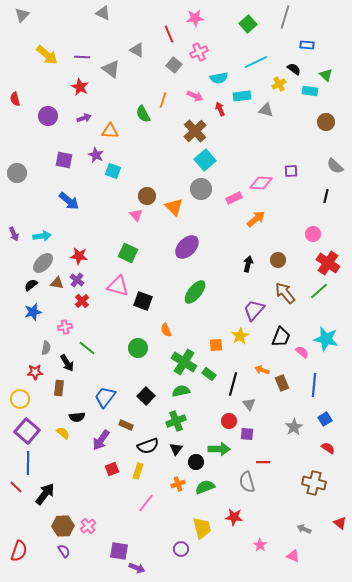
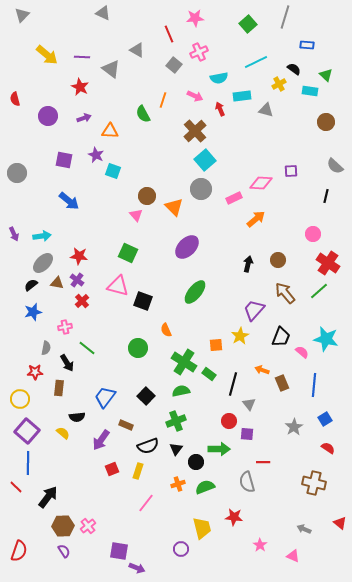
black arrow at (45, 494): moved 3 px right, 3 px down
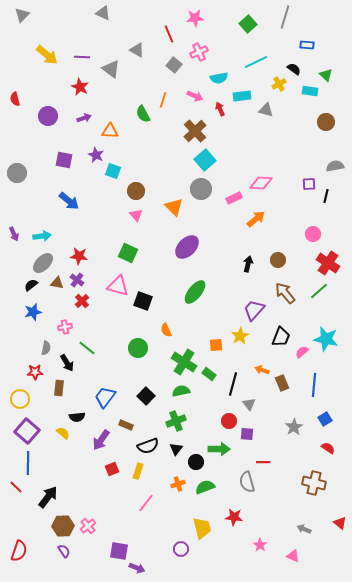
gray semicircle at (335, 166): rotated 126 degrees clockwise
purple square at (291, 171): moved 18 px right, 13 px down
brown circle at (147, 196): moved 11 px left, 5 px up
pink semicircle at (302, 352): rotated 80 degrees counterclockwise
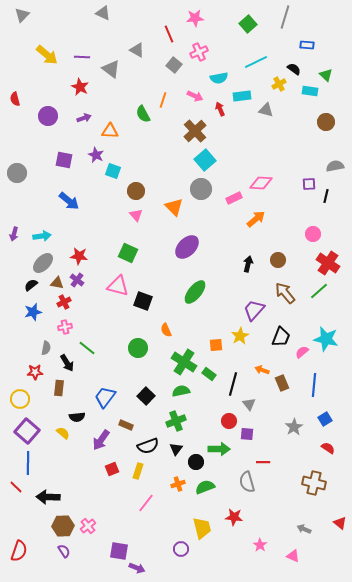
purple arrow at (14, 234): rotated 40 degrees clockwise
red cross at (82, 301): moved 18 px left, 1 px down; rotated 16 degrees clockwise
black arrow at (48, 497): rotated 125 degrees counterclockwise
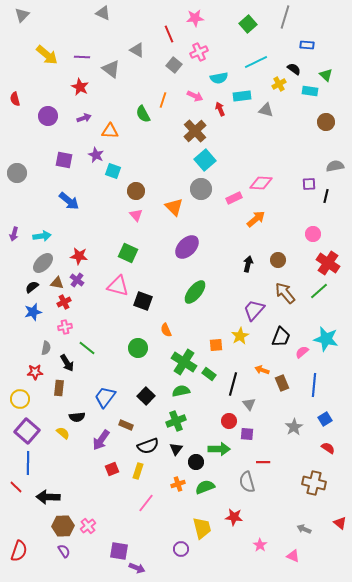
black semicircle at (31, 285): moved 1 px right, 2 px down
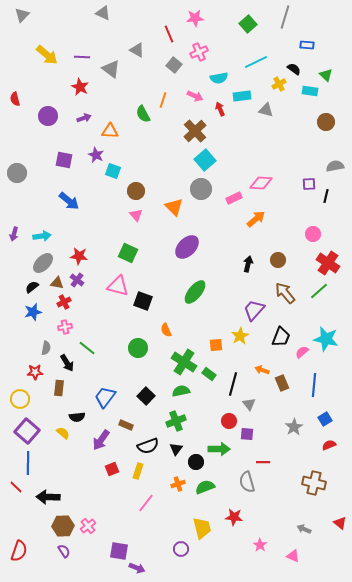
red semicircle at (328, 448): moved 1 px right, 3 px up; rotated 56 degrees counterclockwise
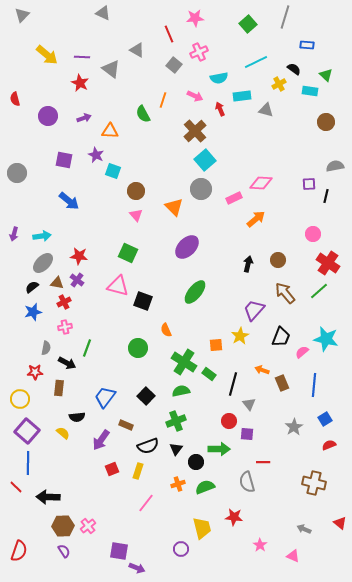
red star at (80, 87): moved 4 px up
green line at (87, 348): rotated 72 degrees clockwise
black arrow at (67, 363): rotated 30 degrees counterclockwise
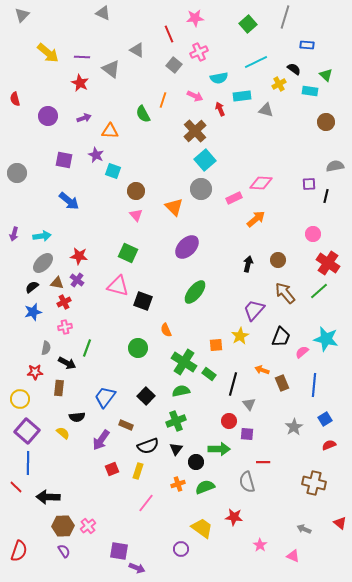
yellow arrow at (47, 55): moved 1 px right, 2 px up
yellow trapezoid at (202, 528): rotated 40 degrees counterclockwise
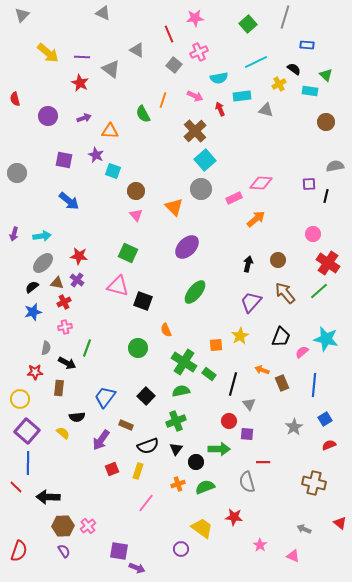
purple trapezoid at (254, 310): moved 3 px left, 8 px up
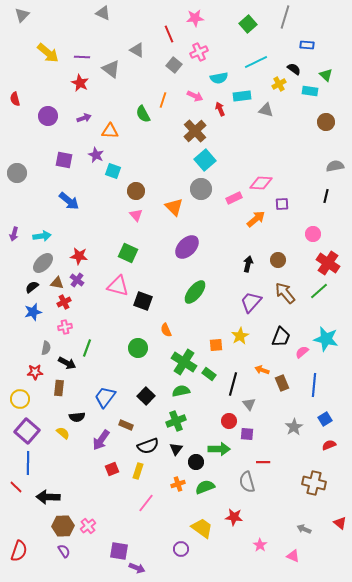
purple square at (309, 184): moved 27 px left, 20 px down
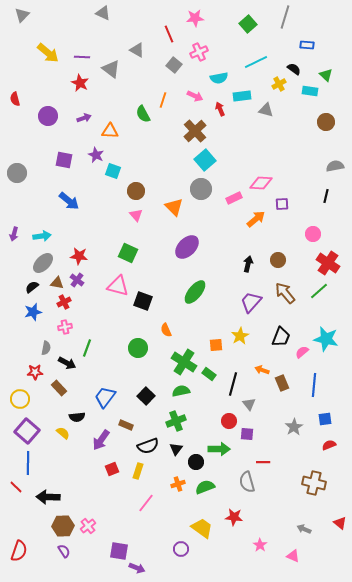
brown rectangle at (59, 388): rotated 49 degrees counterclockwise
blue square at (325, 419): rotated 24 degrees clockwise
